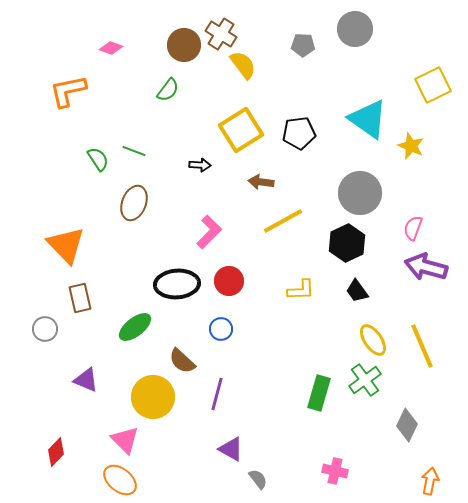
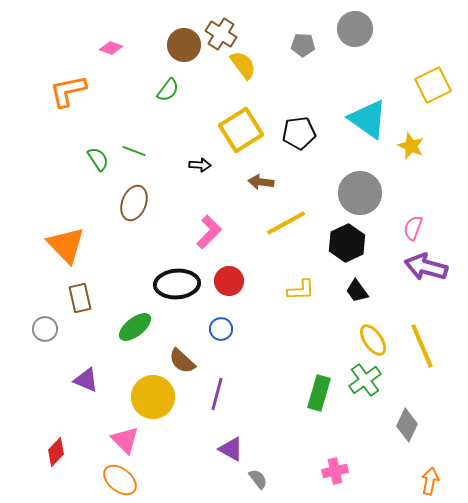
yellow line at (283, 221): moved 3 px right, 2 px down
pink cross at (335, 471): rotated 25 degrees counterclockwise
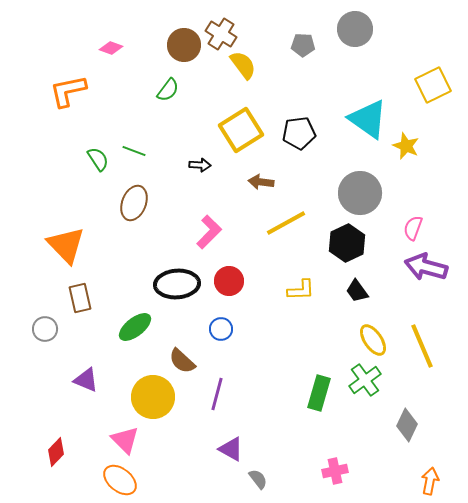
yellow star at (411, 146): moved 5 px left
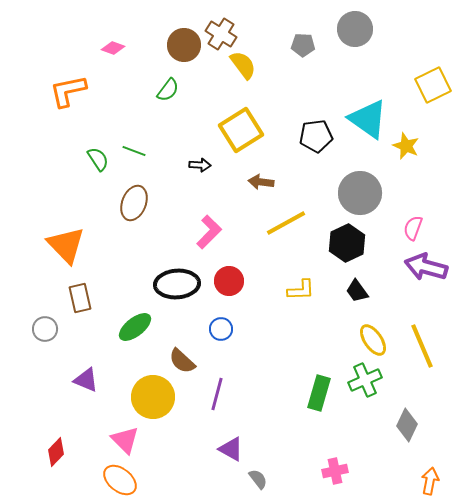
pink diamond at (111, 48): moved 2 px right
black pentagon at (299, 133): moved 17 px right, 3 px down
green cross at (365, 380): rotated 12 degrees clockwise
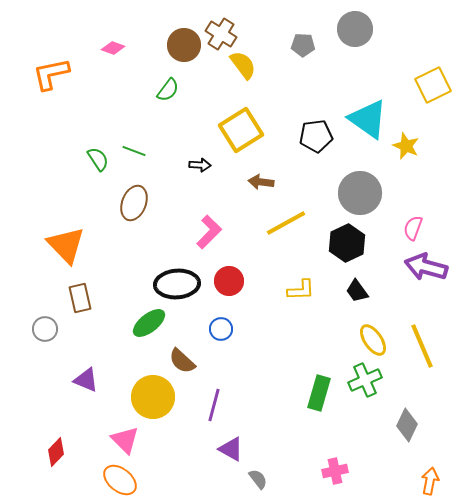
orange L-shape at (68, 91): moved 17 px left, 17 px up
green ellipse at (135, 327): moved 14 px right, 4 px up
purple line at (217, 394): moved 3 px left, 11 px down
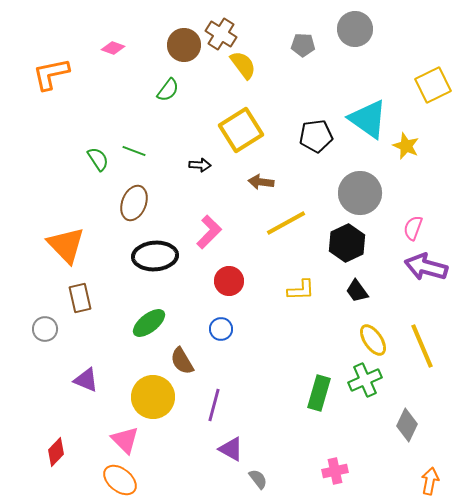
black ellipse at (177, 284): moved 22 px left, 28 px up
brown semicircle at (182, 361): rotated 16 degrees clockwise
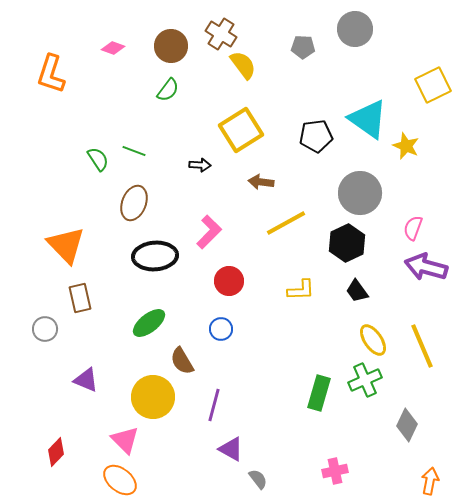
brown circle at (184, 45): moved 13 px left, 1 px down
gray pentagon at (303, 45): moved 2 px down
orange L-shape at (51, 74): rotated 60 degrees counterclockwise
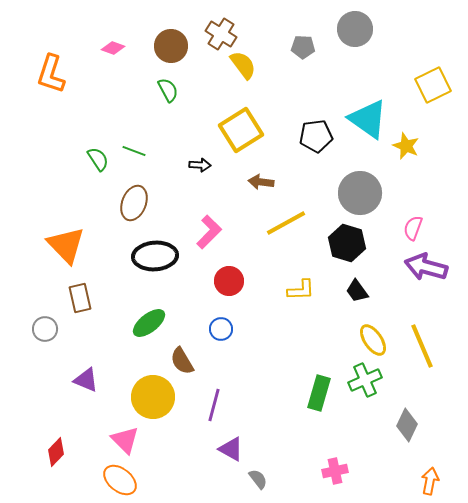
green semicircle at (168, 90): rotated 65 degrees counterclockwise
black hexagon at (347, 243): rotated 18 degrees counterclockwise
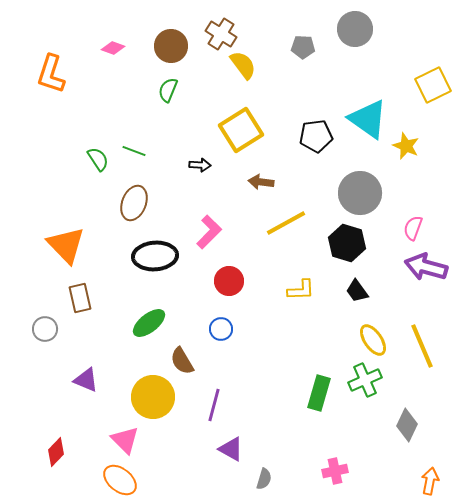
green semicircle at (168, 90): rotated 130 degrees counterclockwise
gray semicircle at (258, 479): moved 6 px right; rotated 55 degrees clockwise
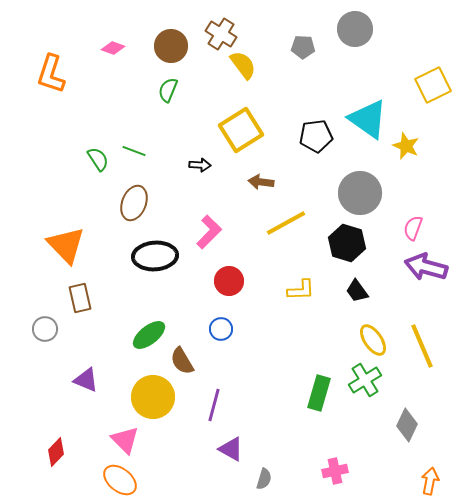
green ellipse at (149, 323): moved 12 px down
green cross at (365, 380): rotated 8 degrees counterclockwise
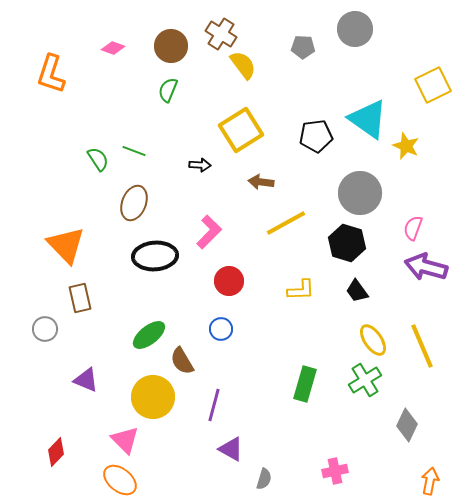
green rectangle at (319, 393): moved 14 px left, 9 px up
